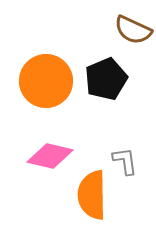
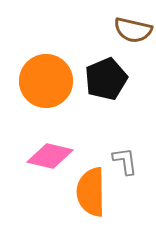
brown semicircle: rotated 12 degrees counterclockwise
orange semicircle: moved 1 px left, 3 px up
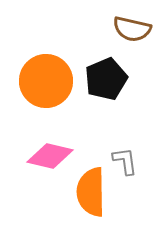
brown semicircle: moved 1 px left, 1 px up
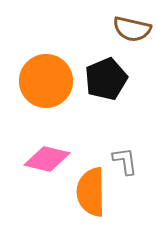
pink diamond: moved 3 px left, 3 px down
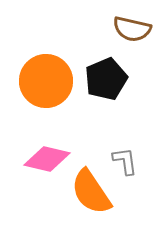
orange semicircle: rotated 33 degrees counterclockwise
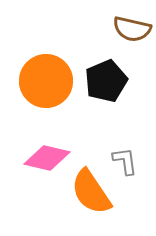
black pentagon: moved 2 px down
pink diamond: moved 1 px up
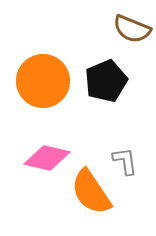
brown semicircle: rotated 9 degrees clockwise
orange circle: moved 3 px left
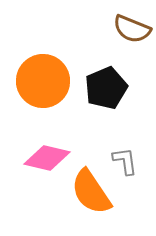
black pentagon: moved 7 px down
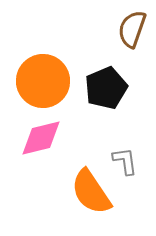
brown semicircle: rotated 87 degrees clockwise
pink diamond: moved 6 px left, 20 px up; rotated 27 degrees counterclockwise
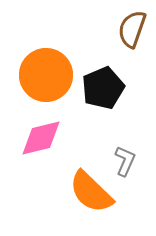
orange circle: moved 3 px right, 6 px up
black pentagon: moved 3 px left
gray L-shape: rotated 32 degrees clockwise
orange semicircle: rotated 12 degrees counterclockwise
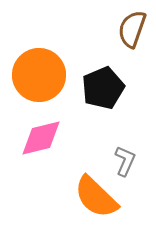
orange circle: moved 7 px left
orange semicircle: moved 5 px right, 5 px down
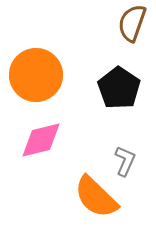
brown semicircle: moved 6 px up
orange circle: moved 3 px left
black pentagon: moved 16 px right; rotated 15 degrees counterclockwise
pink diamond: moved 2 px down
